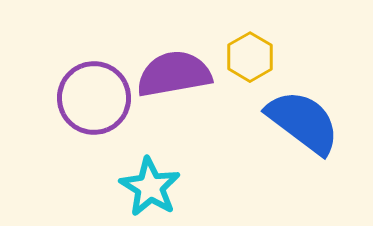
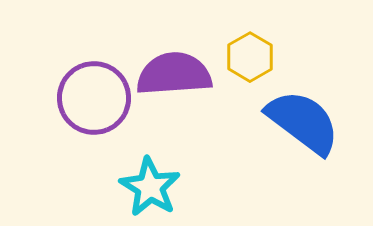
purple semicircle: rotated 6 degrees clockwise
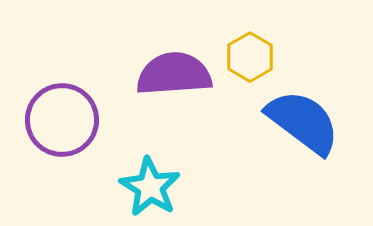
purple circle: moved 32 px left, 22 px down
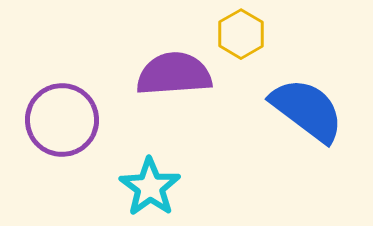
yellow hexagon: moved 9 px left, 23 px up
blue semicircle: moved 4 px right, 12 px up
cyan star: rotated 4 degrees clockwise
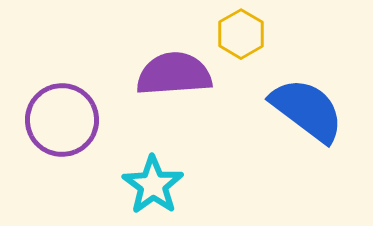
cyan star: moved 3 px right, 2 px up
